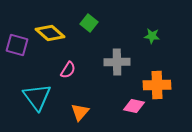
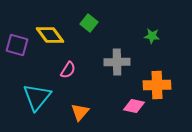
yellow diamond: moved 2 px down; rotated 12 degrees clockwise
cyan triangle: rotated 16 degrees clockwise
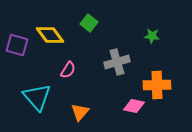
gray cross: rotated 15 degrees counterclockwise
cyan triangle: rotated 20 degrees counterclockwise
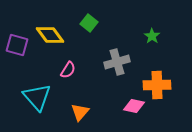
green star: rotated 28 degrees clockwise
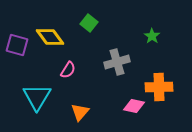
yellow diamond: moved 2 px down
orange cross: moved 2 px right, 2 px down
cyan triangle: rotated 12 degrees clockwise
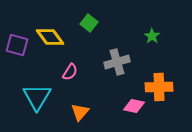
pink semicircle: moved 2 px right, 2 px down
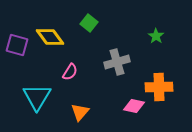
green star: moved 4 px right
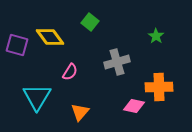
green square: moved 1 px right, 1 px up
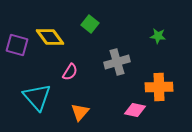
green square: moved 2 px down
green star: moved 2 px right; rotated 28 degrees counterclockwise
cyan triangle: rotated 12 degrees counterclockwise
pink diamond: moved 1 px right, 4 px down
